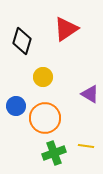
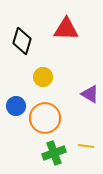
red triangle: rotated 36 degrees clockwise
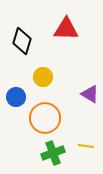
blue circle: moved 9 px up
green cross: moved 1 px left
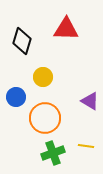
purple triangle: moved 7 px down
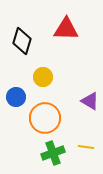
yellow line: moved 1 px down
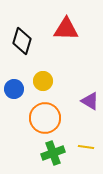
yellow circle: moved 4 px down
blue circle: moved 2 px left, 8 px up
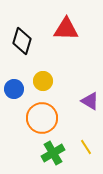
orange circle: moved 3 px left
yellow line: rotated 49 degrees clockwise
green cross: rotated 10 degrees counterclockwise
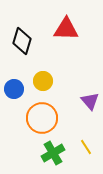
purple triangle: rotated 18 degrees clockwise
